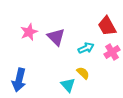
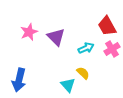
pink cross: moved 3 px up
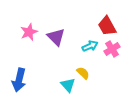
cyan arrow: moved 4 px right, 2 px up
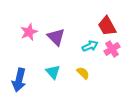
cyan triangle: moved 15 px left, 13 px up
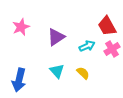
pink star: moved 8 px left, 5 px up
purple triangle: rotated 42 degrees clockwise
cyan arrow: moved 3 px left
cyan triangle: moved 4 px right, 1 px up
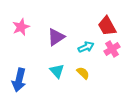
cyan arrow: moved 1 px left, 1 px down
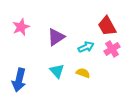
yellow semicircle: rotated 24 degrees counterclockwise
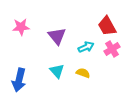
pink star: rotated 18 degrees clockwise
purple triangle: moved 1 px right, 1 px up; rotated 36 degrees counterclockwise
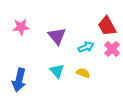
pink cross: rotated 14 degrees counterclockwise
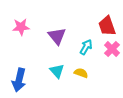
red trapezoid: rotated 10 degrees clockwise
cyan arrow: rotated 35 degrees counterclockwise
yellow semicircle: moved 2 px left
